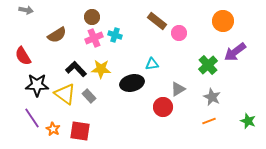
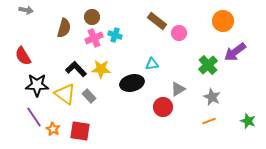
brown semicircle: moved 7 px right, 7 px up; rotated 42 degrees counterclockwise
purple line: moved 2 px right, 1 px up
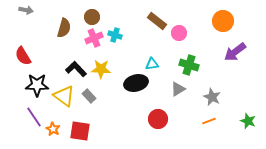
green cross: moved 19 px left; rotated 30 degrees counterclockwise
black ellipse: moved 4 px right
yellow triangle: moved 1 px left, 2 px down
red circle: moved 5 px left, 12 px down
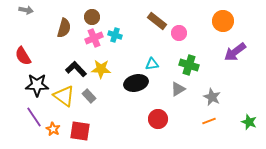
green star: moved 1 px right, 1 px down
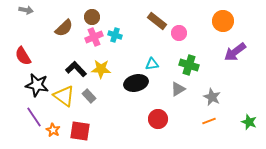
brown semicircle: rotated 30 degrees clockwise
pink cross: moved 1 px up
black star: rotated 10 degrees clockwise
orange star: moved 1 px down
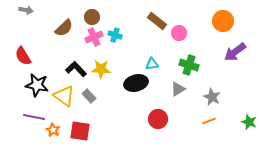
purple line: rotated 45 degrees counterclockwise
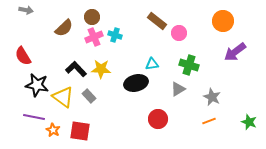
yellow triangle: moved 1 px left, 1 px down
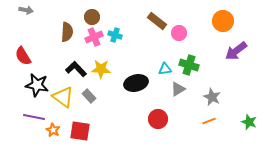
brown semicircle: moved 3 px right, 4 px down; rotated 42 degrees counterclockwise
purple arrow: moved 1 px right, 1 px up
cyan triangle: moved 13 px right, 5 px down
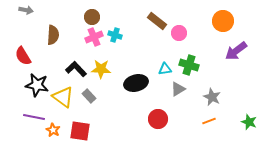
brown semicircle: moved 14 px left, 3 px down
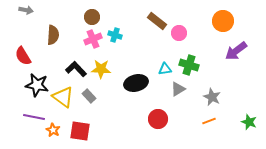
pink cross: moved 1 px left, 2 px down
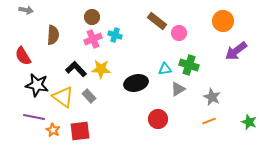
red square: rotated 15 degrees counterclockwise
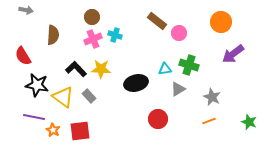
orange circle: moved 2 px left, 1 px down
purple arrow: moved 3 px left, 3 px down
